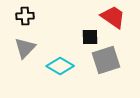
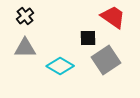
black cross: rotated 36 degrees counterclockwise
black square: moved 2 px left, 1 px down
gray triangle: rotated 45 degrees clockwise
gray square: rotated 16 degrees counterclockwise
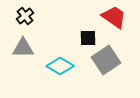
red trapezoid: moved 1 px right
gray triangle: moved 2 px left
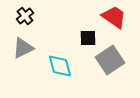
gray triangle: rotated 25 degrees counterclockwise
gray square: moved 4 px right
cyan diamond: rotated 44 degrees clockwise
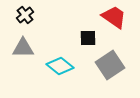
black cross: moved 1 px up
gray triangle: rotated 25 degrees clockwise
gray square: moved 5 px down
cyan diamond: rotated 36 degrees counterclockwise
